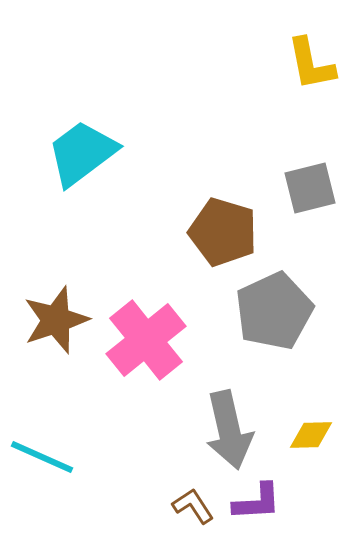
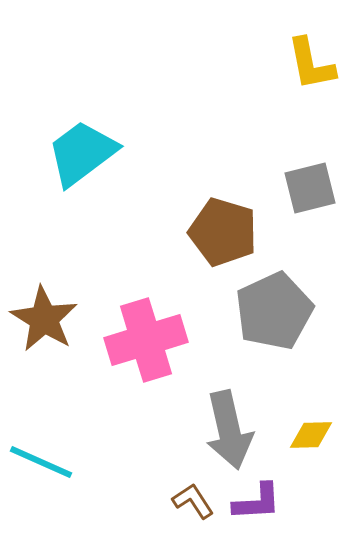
brown star: moved 12 px left, 1 px up; rotated 22 degrees counterclockwise
pink cross: rotated 22 degrees clockwise
cyan line: moved 1 px left, 5 px down
brown L-shape: moved 5 px up
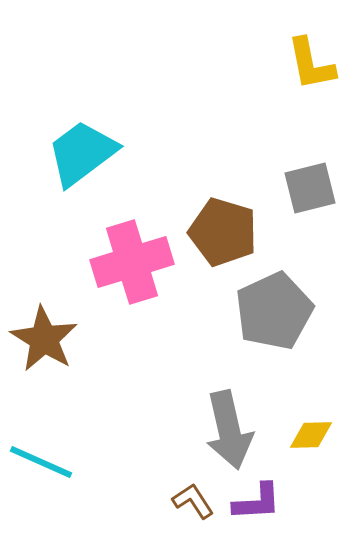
brown star: moved 20 px down
pink cross: moved 14 px left, 78 px up
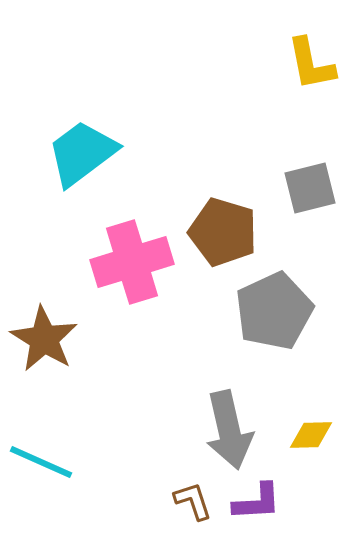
brown L-shape: rotated 15 degrees clockwise
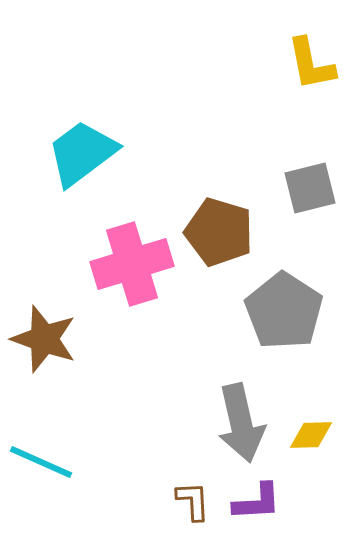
brown pentagon: moved 4 px left
pink cross: moved 2 px down
gray pentagon: moved 10 px right; rotated 14 degrees counterclockwise
brown star: rotated 12 degrees counterclockwise
gray arrow: moved 12 px right, 7 px up
brown L-shape: rotated 15 degrees clockwise
